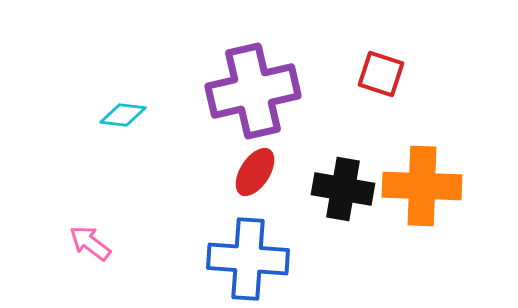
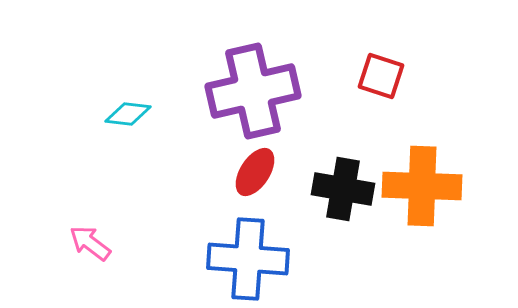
red square: moved 2 px down
cyan diamond: moved 5 px right, 1 px up
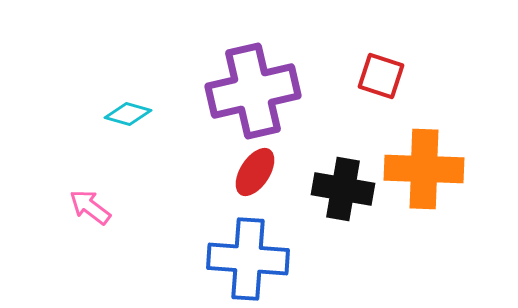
cyan diamond: rotated 9 degrees clockwise
orange cross: moved 2 px right, 17 px up
pink arrow: moved 36 px up
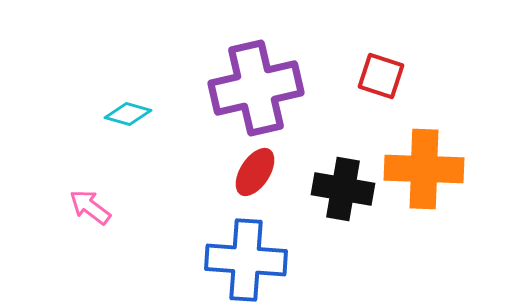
purple cross: moved 3 px right, 3 px up
blue cross: moved 2 px left, 1 px down
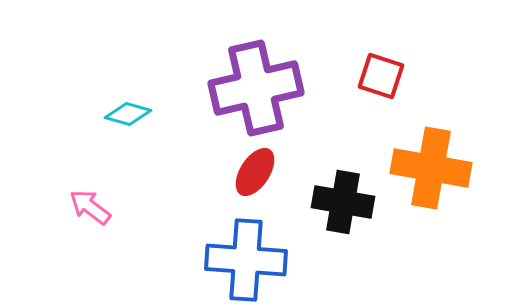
orange cross: moved 7 px right, 1 px up; rotated 8 degrees clockwise
black cross: moved 13 px down
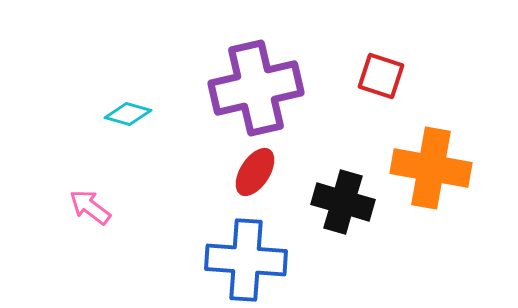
black cross: rotated 6 degrees clockwise
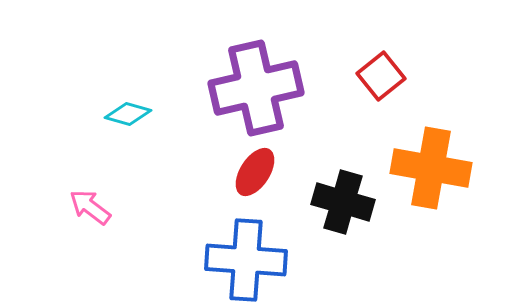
red square: rotated 33 degrees clockwise
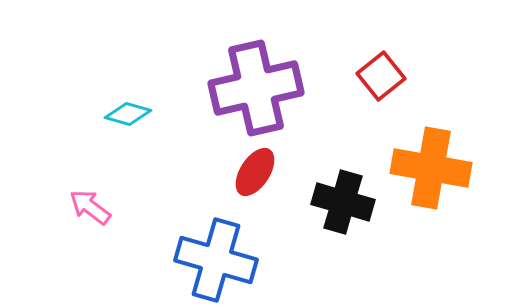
blue cross: moved 30 px left; rotated 12 degrees clockwise
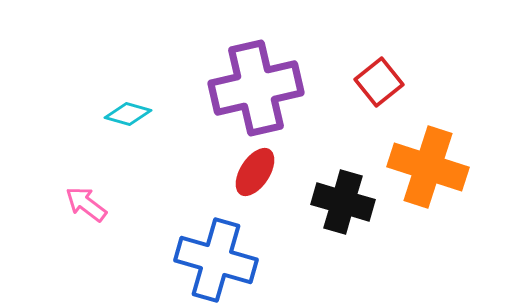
red square: moved 2 px left, 6 px down
orange cross: moved 3 px left, 1 px up; rotated 8 degrees clockwise
pink arrow: moved 4 px left, 3 px up
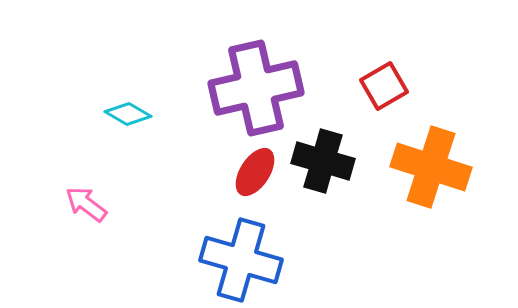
red square: moved 5 px right, 4 px down; rotated 9 degrees clockwise
cyan diamond: rotated 15 degrees clockwise
orange cross: moved 3 px right
black cross: moved 20 px left, 41 px up
blue cross: moved 25 px right
